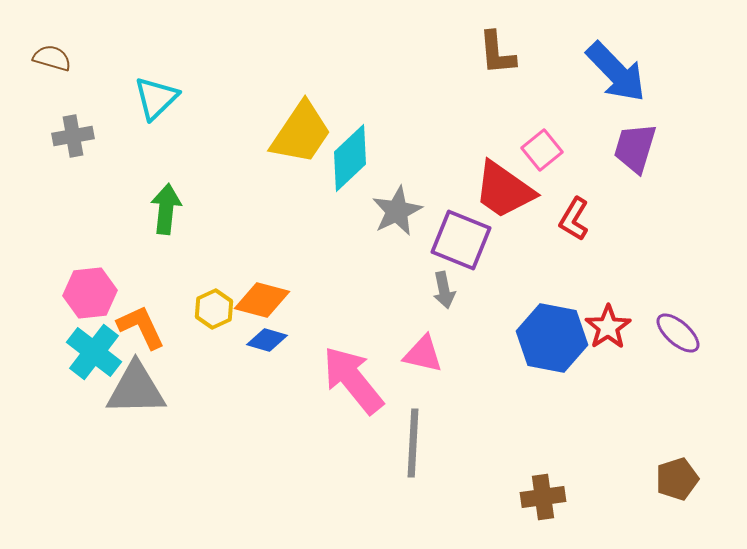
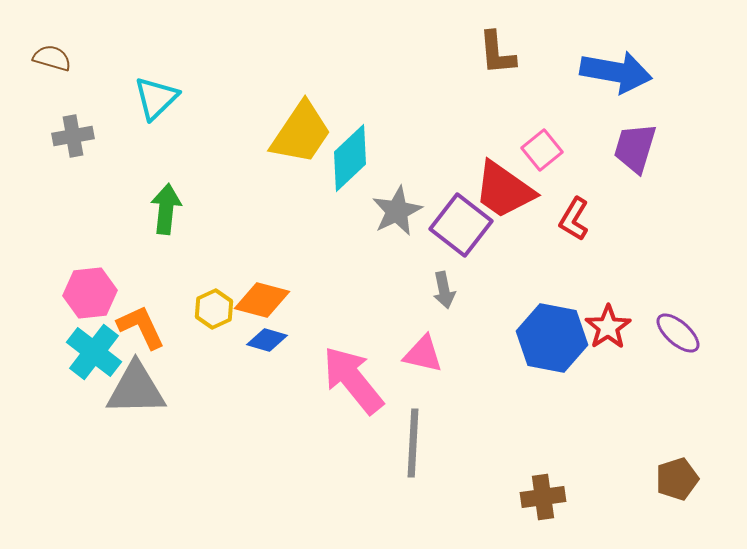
blue arrow: rotated 36 degrees counterclockwise
purple square: moved 15 px up; rotated 16 degrees clockwise
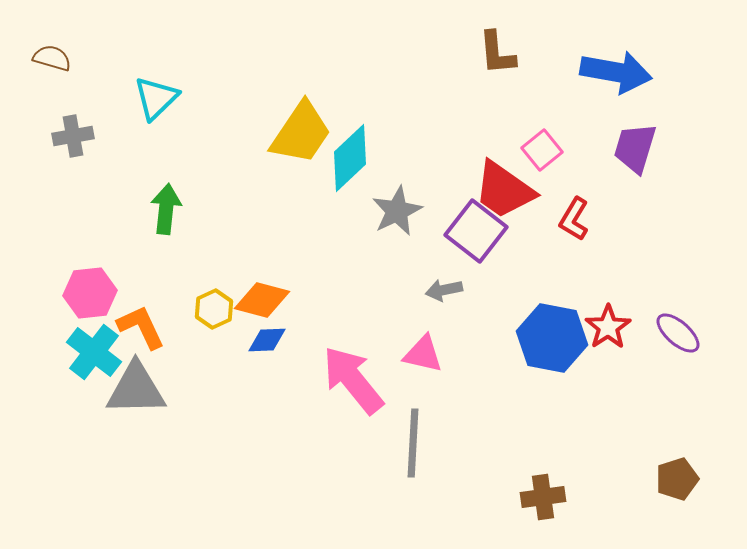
purple square: moved 15 px right, 6 px down
gray arrow: rotated 90 degrees clockwise
blue diamond: rotated 18 degrees counterclockwise
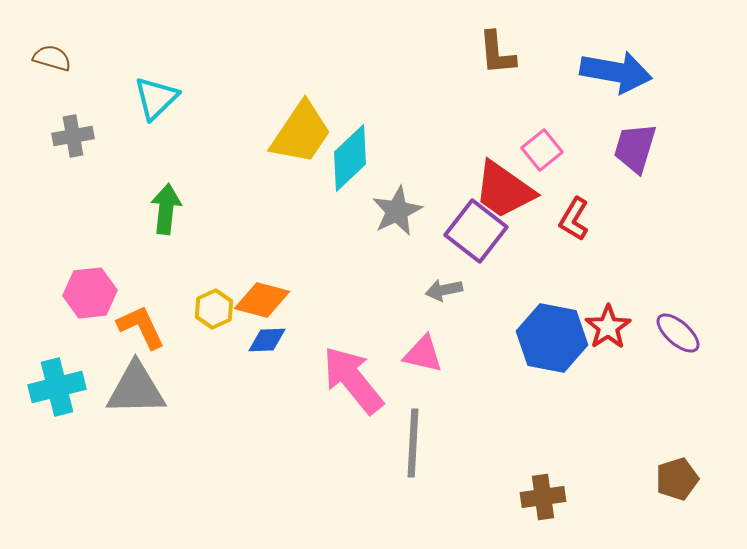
cyan cross: moved 37 px left, 35 px down; rotated 38 degrees clockwise
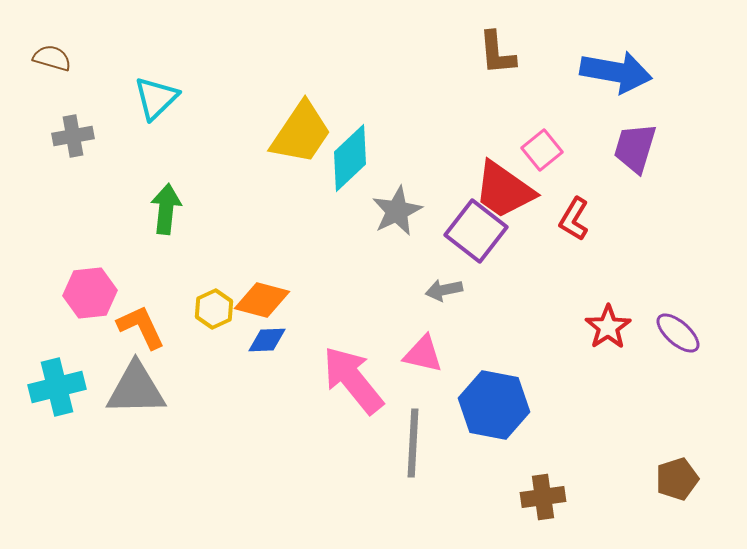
blue hexagon: moved 58 px left, 67 px down
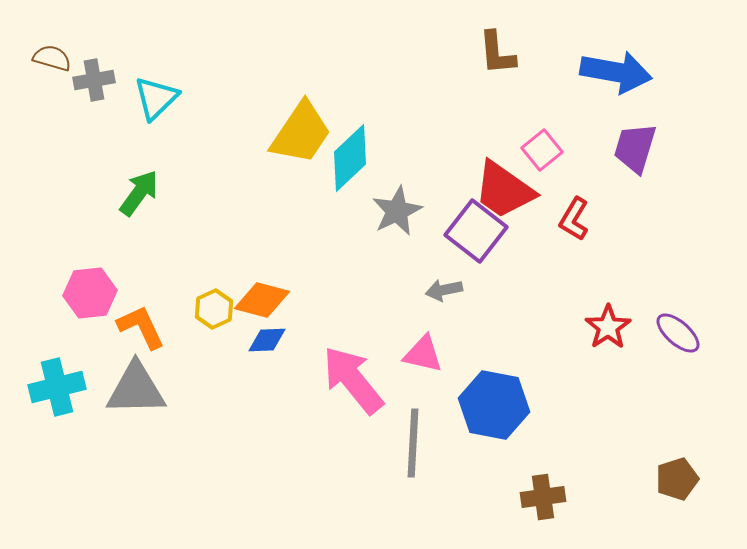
gray cross: moved 21 px right, 56 px up
green arrow: moved 27 px left, 16 px up; rotated 30 degrees clockwise
